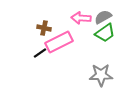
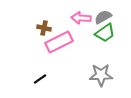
black line: moved 26 px down
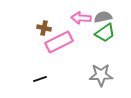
gray semicircle: rotated 18 degrees clockwise
black line: rotated 16 degrees clockwise
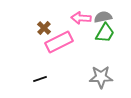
brown cross: rotated 32 degrees clockwise
green trapezoid: rotated 25 degrees counterclockwise
gray star: moved 2 px down
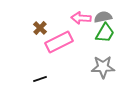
brown cross: moved 4 px left
gray star: moved 2 px right, 10 px up
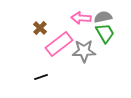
green trapezoid: rotated 60 degrees counterclockwise
pink rectangle: moved 2 px down; rotated 12 degrees counterclockwise
gray star: moved 19 px left, 16 px up
black line: moved 1 px right, 2 px up
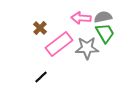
gray star: moved 3 px right, 3 px up
black line: rotated 24 degrees counterclockwise
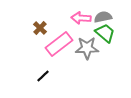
green trapezoid: rotated 20 degrees counterclockwise
black line: moved 2 px right, 1 px up
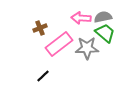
brown cross: rotated 24 degrees clockwise
